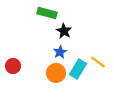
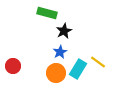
black star: rotated 14 degrees clockwise
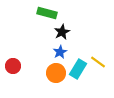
black star: moved 2 px left, 1 px down
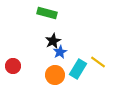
black star: moved 9 px left, 9 px down
orange circle: moved 1 px left, 2 px down
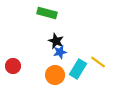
black star: moved 3 px right; rotated 21 degrees counterclockwise
blue star: rotated 16 degrees clockwise
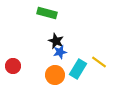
yellow line: moved 1 px right
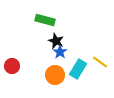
green rectangle: moved 2 px left, 7 px down
blue star: rotated 24 degrees counterclockwise
yellow line: moved 1 px right
red circle: moved 1 px left
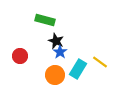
red circle: moved 8 px right, 10 px up
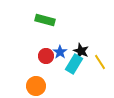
black star: moved 25 px right, 10 px down
red circle: moved 26 px right
yellow line: rotated 21 degrees clockwise
cyan rectangle: moved 4 px left, 5 px up
orange circle: moved 19 px left, 11 px down
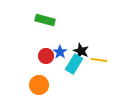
yellow line: moved 1 px left, 2 px up; rotated 49 degrees counterclockwise
orange circle: moved 3 px right, 1 px up
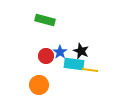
yellow line: moved 9 px left, 10 px down
cyan rectangle: rotated 66 degrees clockwise
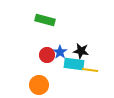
black star: rotated 14 degrees counterclockwise
red circle: moved 1 px right, 1 px up
